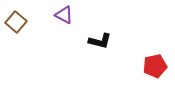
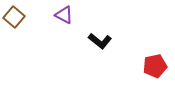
brown square: moved 2 px left, 5 px up
black L-shape: rotated 25 degrees clockwise
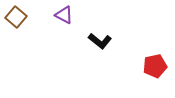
brown square: moved 2 px right
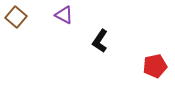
black L-shape: rotated 85 degrees clockwise
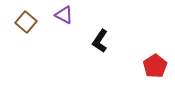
brown square: moved 10 px right, 5 px down
red pentagon: rotated 20 degrees counterclockwise
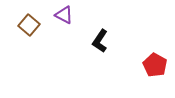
brown square: moved 3 px right, 3 px down
red pentagon: moved 1 px up; rotated 10 degrees counterclockwise
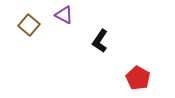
red pentagon: moved 17 px left, 13 px down
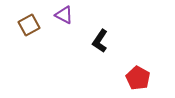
brown square: rotated 20 degrees clockwise
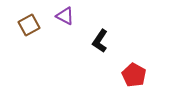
purple triangle: moved 1 px right, 1 px down
red pentagon: moved 4 px left, 3 px up
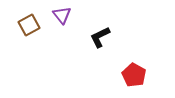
purple triangle: moved 3 px left, 1 px up; rotated 24 degrees clockwise
black L-shape: moved 4 px up; rotated 30 degrees clockwise
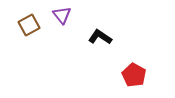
black L-shape: rotated 60 degrees clockwise
